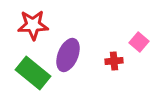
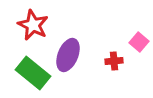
red star: rotated 28 degrees clockwise
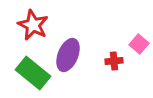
pink square: moved 2 px down
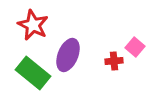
pink square: moved 4 px left, 3 px down
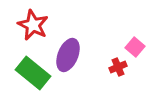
red cross: moved 4 px right, 6 px down; rotated 18 degrees counterclockwise
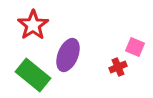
red star: rotated 12 degrees clockwise
pink square: rotated 18 degrees counterclockwise
green rectangle: moved 2 px down
